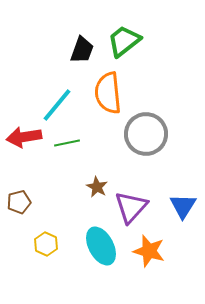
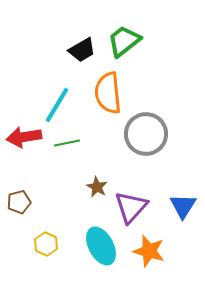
black trapezoid: rotated 40 degrees clockwise
cyan line: rotated 9 degrees counterclockwise
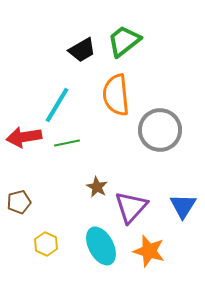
orange semicircle: moved 8 px right, 2 px down
gray circle: moved 14 px right, 4 px up
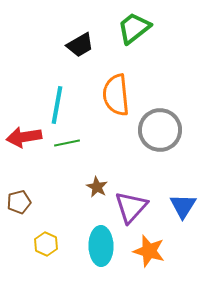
green trapezoid: moved 10 px right, 13 px up
black trapezoid: moved 2 px left, 5 px up
cyan line: rotated 21 degrees counterclockwise
cyan ellipse: rotated 27 degrees clockwise
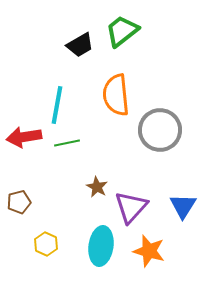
green trapezoid: moved 12 px left, 3 px down
cyan ellipse: rotated 9 degrees clockwise
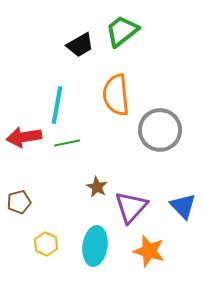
blue triangle: rotated 16 degrees counterclockwise
cyan ellipse: moved 6 px left
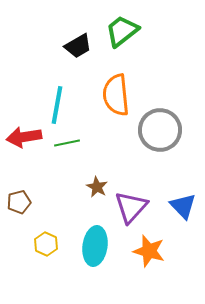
black trapezoid: moved 2 px left, 1 px down
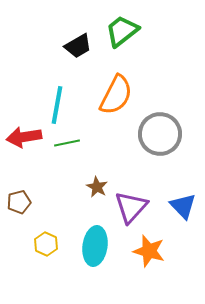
orange semicircle: rotated 147 degrees counterclockwise
gray circle: moved 4 px down
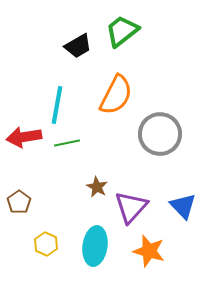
brown pentagon: rotated 20 degrees counterclockwise
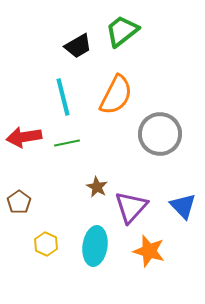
cyan line: moved 6 px right, 8 px up; rotated 24 degrees counterclockwise
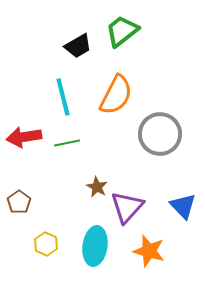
purple triangle: moved 4 px left
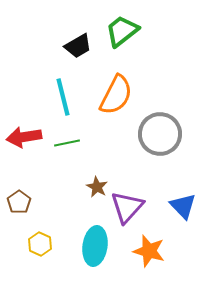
yellow hexagon: moved 6 px left
